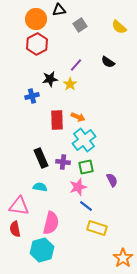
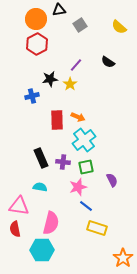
cyan hexagon: rotated 15 degrees clockwise
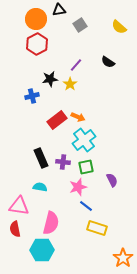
red rectangle: rotated 54 degrees clockwise
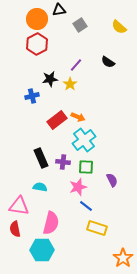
orange circle: moved 1 px right
green square: rotated 14 degrees clockwise
